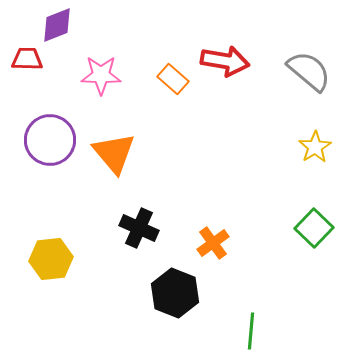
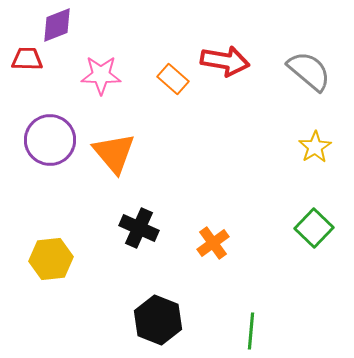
black hexagon: moved 17 px left, 27 px down
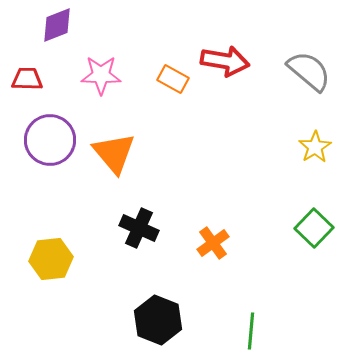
red trapezoid: moved 20 px down
orange rectangle: rotated 12 degrees counterclockwise
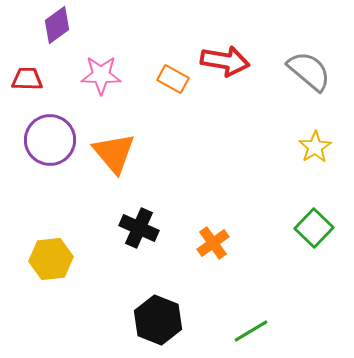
purple diamond: rotated 15 degrees counterclockwise
green line: rotated 54 degrees clockwise
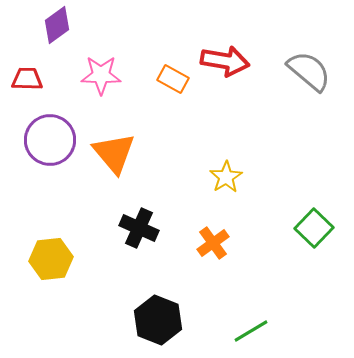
yellow star: moved 89 px left, 30 px down
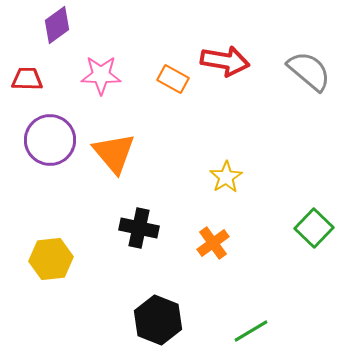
black cross: rotated 12 degrees counterclockwise
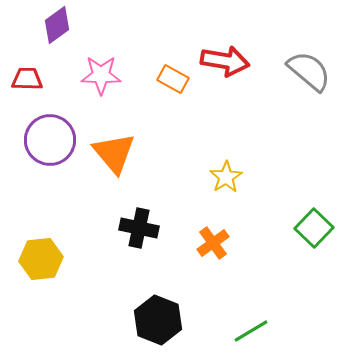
yellow hexagon: moved 10 px left
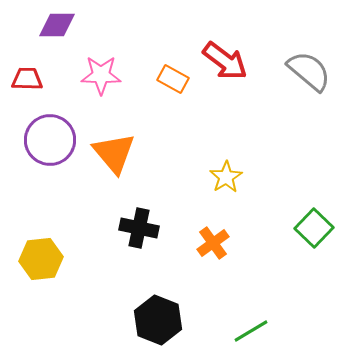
purple diamond: rotated 36 degrees clockwise
red arrow: rotated 27 degrees clockwise
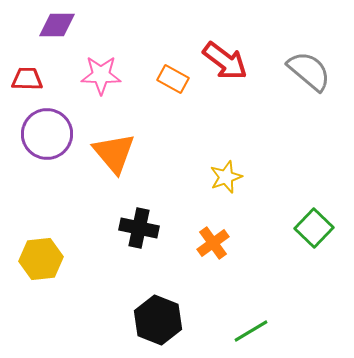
purple circle: moved 3 px left, 6 px up
yellow star: rotated 12 degrees clockwise
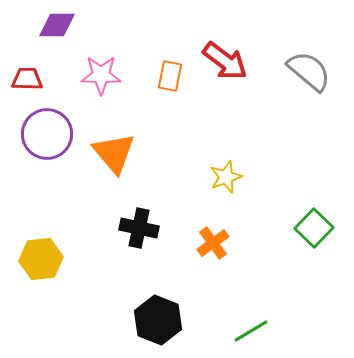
orange rectangle: moved 3 px left, 3 px up; rotated 72 degrees clockwise
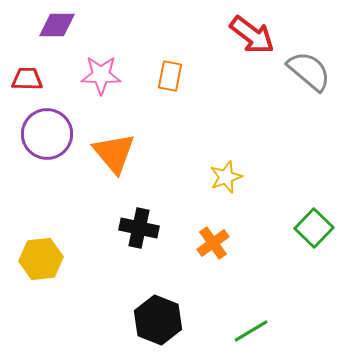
red arrow: moved 27 px right, 26 px up
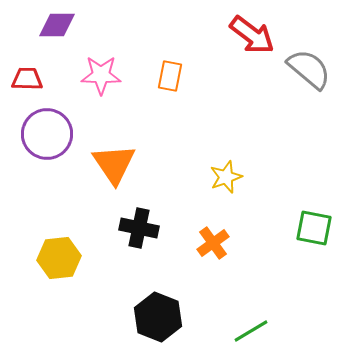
gray semicircle: moved 2 px up
orange triangle: moved 11 px down; rotated 6 degrees clockwise
green square: rotated 33 degrees counterclockwise
yellow hexagon: moved 18 px right, 1 px up
black hexagon: moved 3 px up
